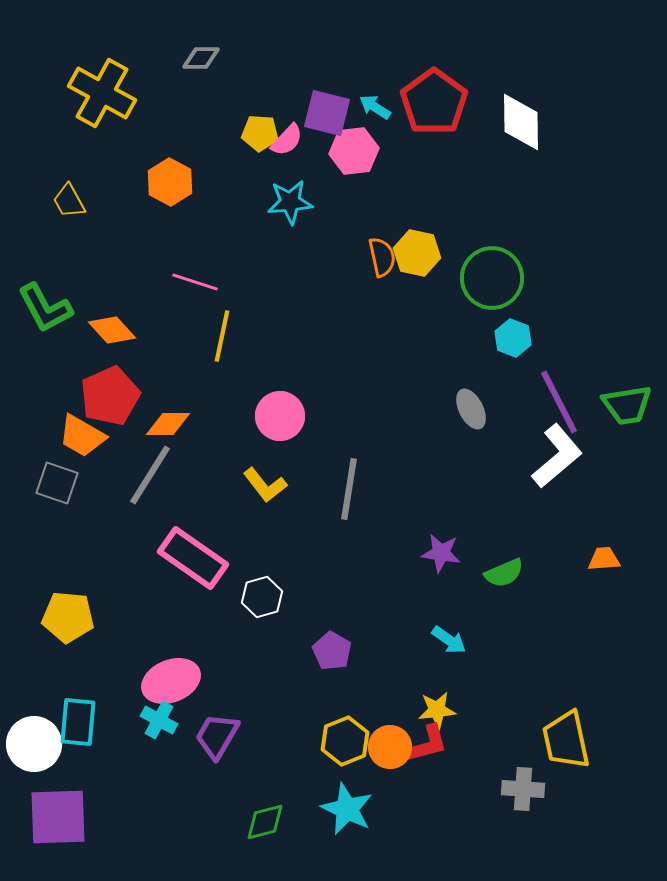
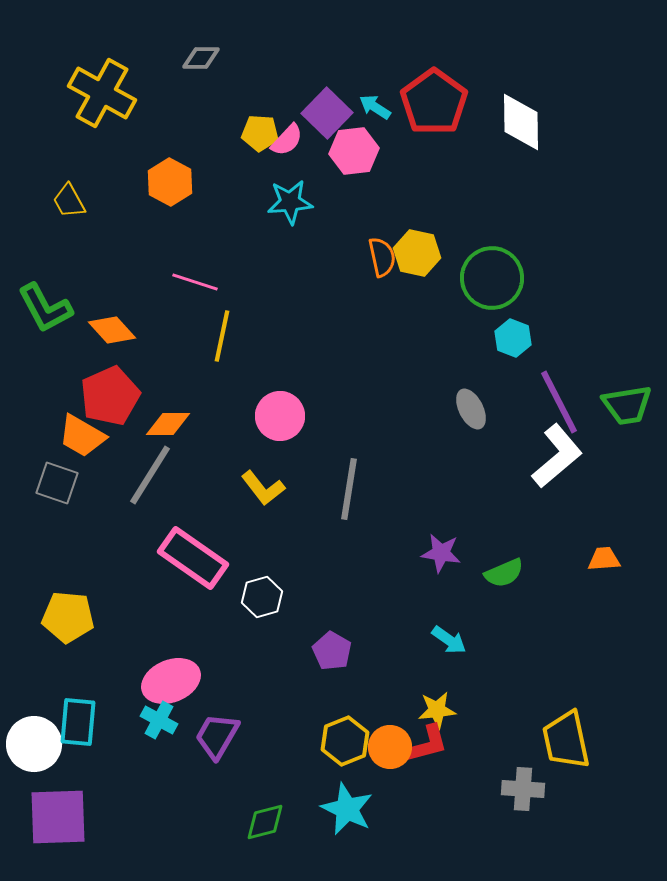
purple square at (327, 113): rotated 30 degrees clockwise
yellow L-shape at (265, 485): moved 2 px left, 3 px down
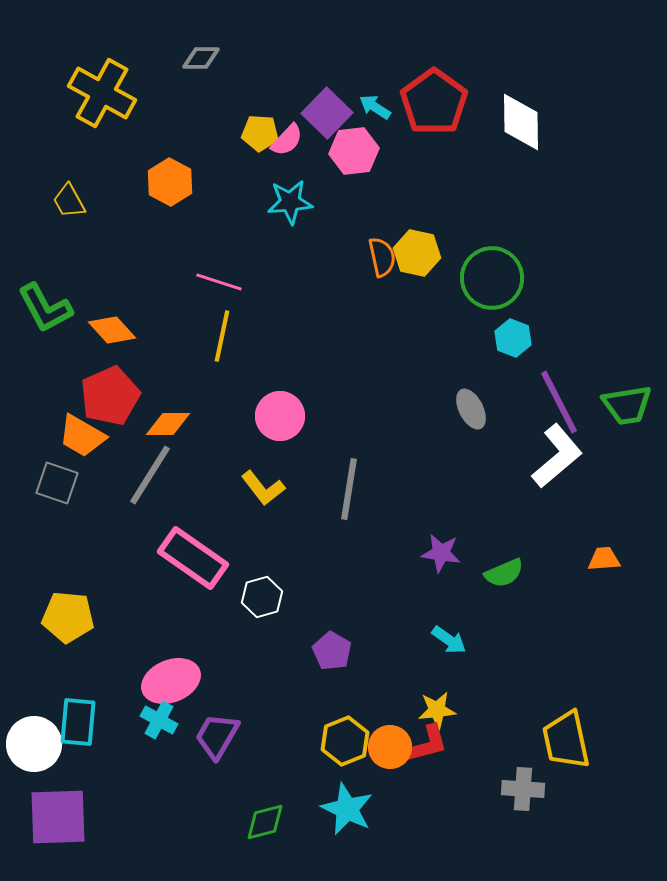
pink line at (195, 282): moved 24 px right
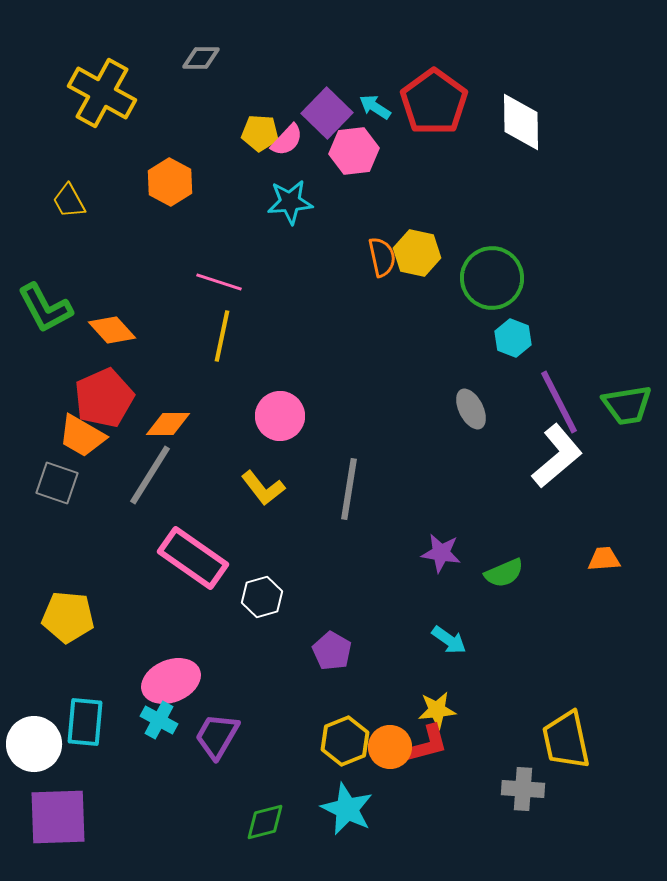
red pentagon at (110, 396): moved 6 px left, 2 px down
cyan rectangle at (78, 722): moved 7 px right
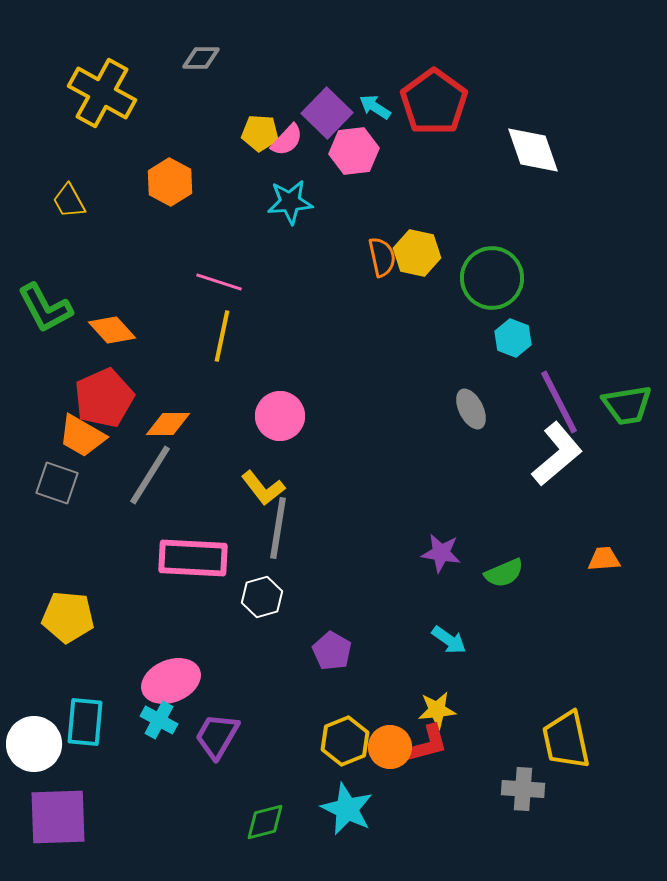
white diamond at (521, 122): moved 12 px right, 28 px down; rotated 18 degrees counterclockwise
white L-shape at (557, 456): moved 2 px up
gray line at (349, 489): moved 71 px left, 39 px down
pink rectangle at (193, 558): rotated 32 degrees counterclockwise
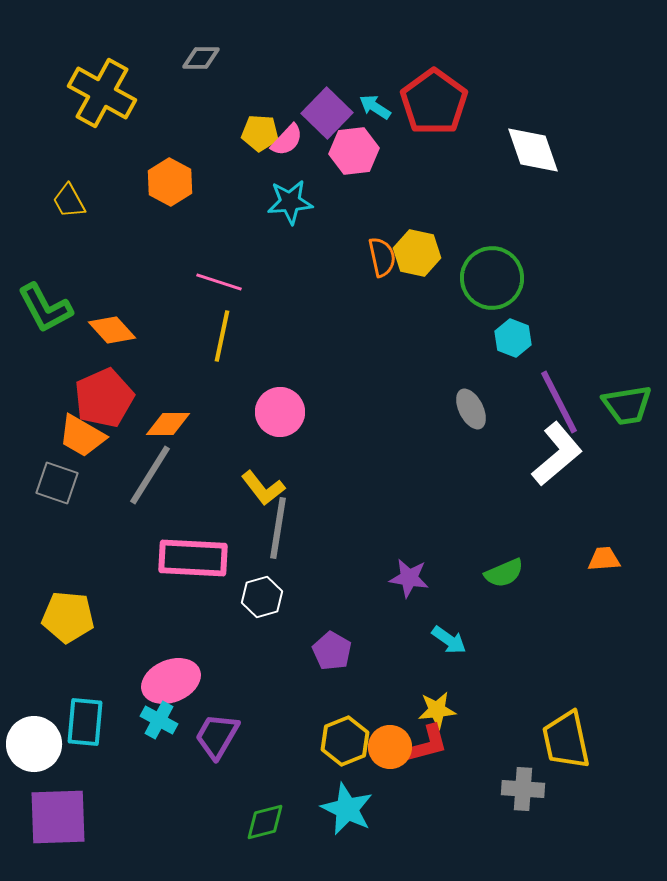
pink circle at (280, 416): moved 4 px up
purple star at (441, 553): moved 32 px left, 25 px down
